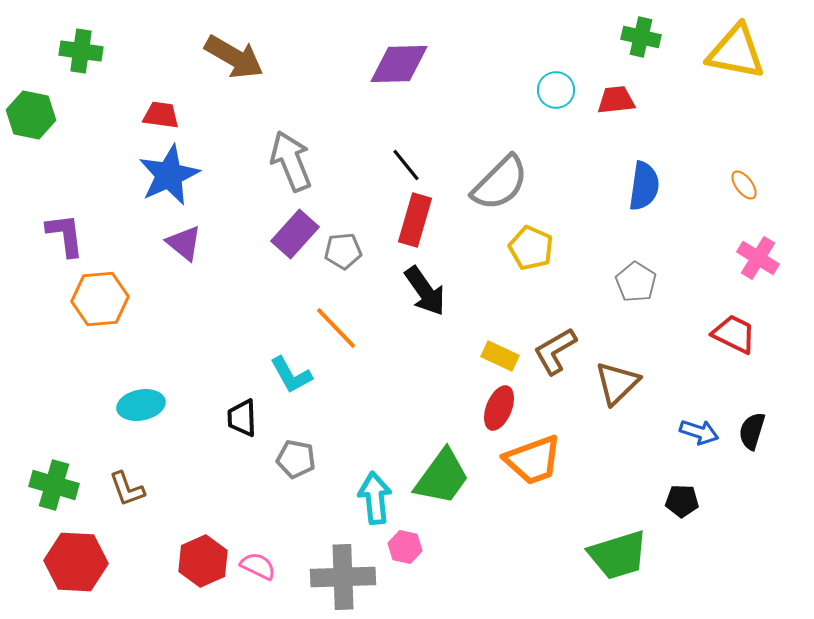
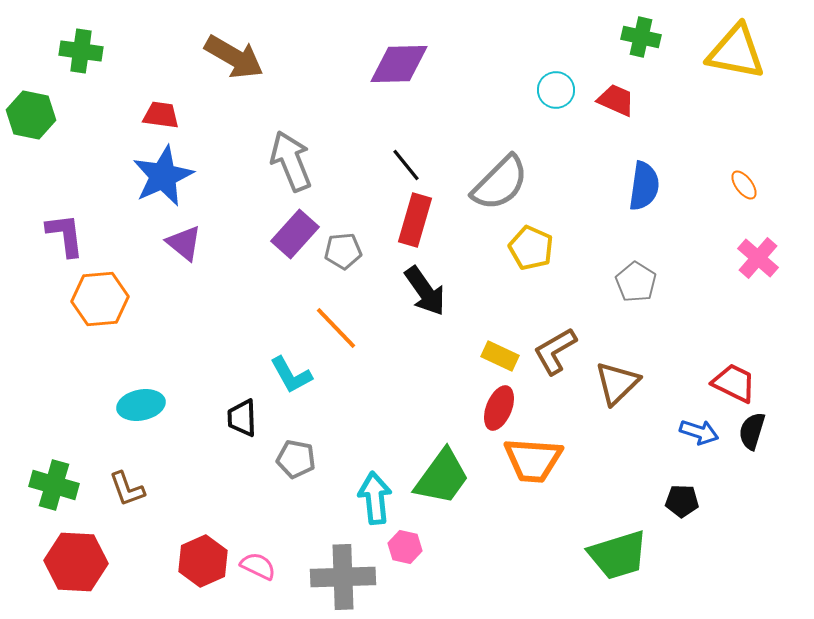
red trapezoid at (616, 100): rotated 30 degrees clockwise
blue star at (169, 175): moved 6 px left, 1 px down
pink cross at (758, 258): rotated 9 degrees clockwise
red trapezoid at (734, 334): moved 49 px down
orange trapezoid at (533, 460): rotated 24 degrees clockwise
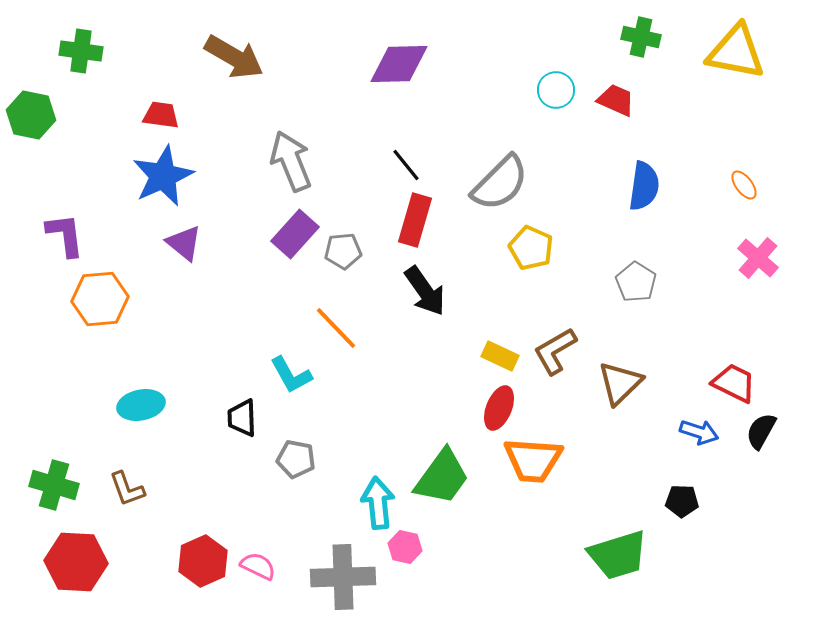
brown triangle at (617, 383): moved 3 px right
black semicircle at (752, 431): moved 9 px right; rotated 12 degrees clockwise
cyan arrow at (375, 498): moved 3 px right, 5 px down
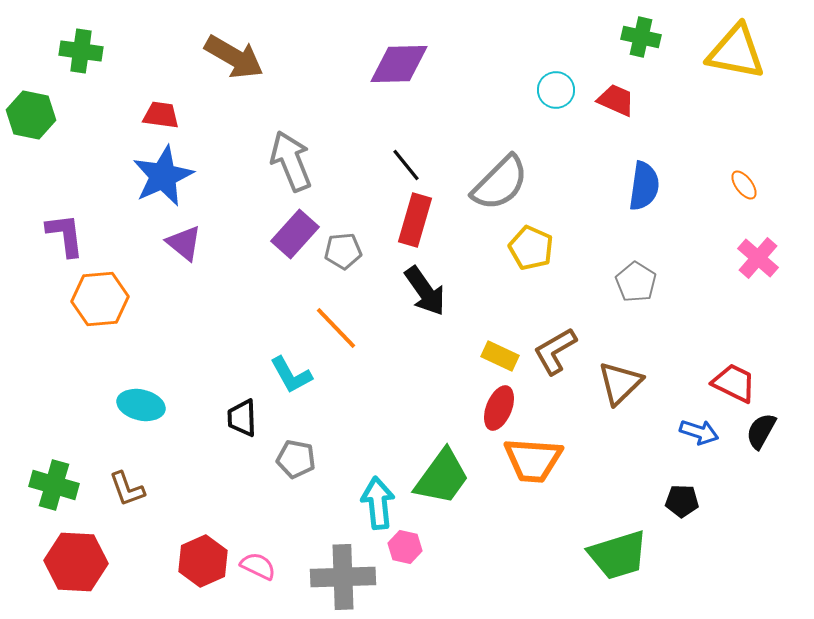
cyan ellipse at (141, 405): rotated 24 degrees clockwise
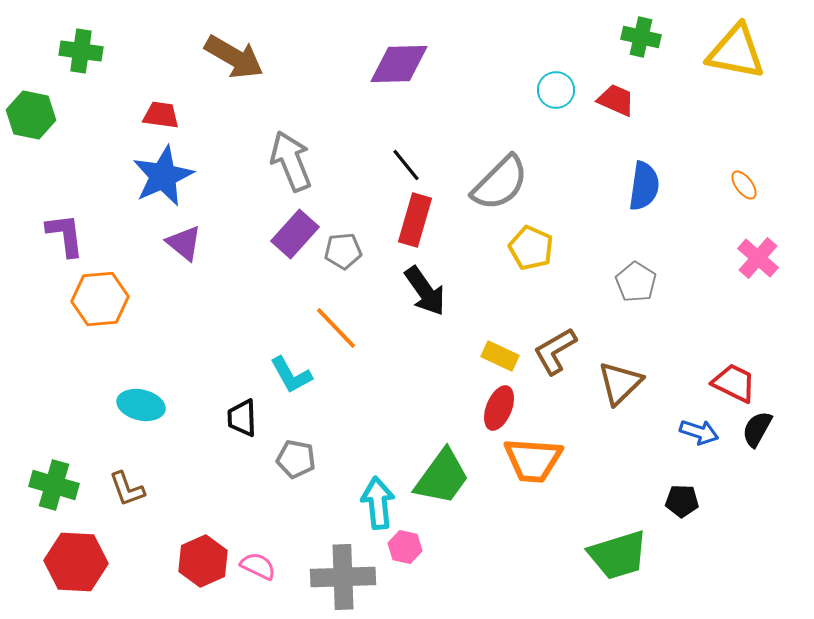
black semicircle at (761, 431): moved 4 px left, 2 px up
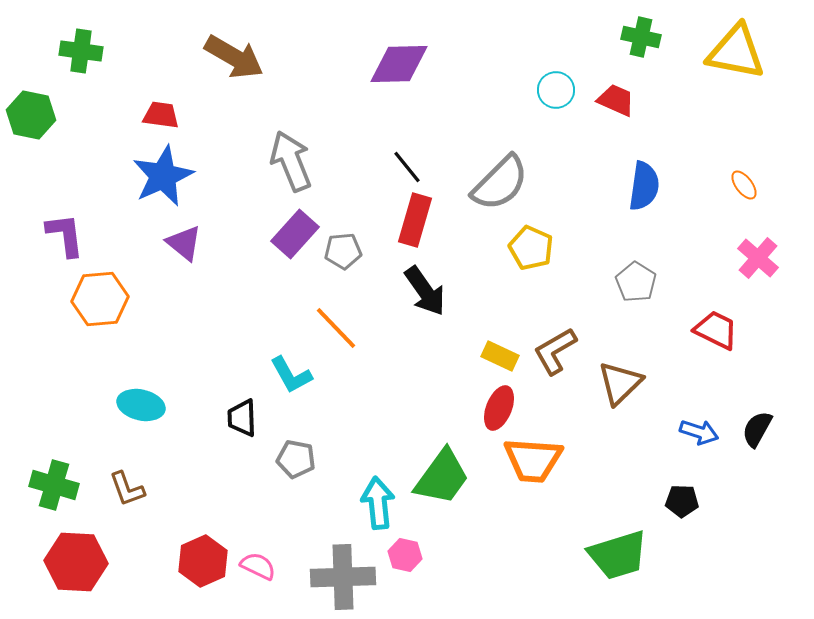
black line at (406, 165): moved 1 px right, 2 px down
red trapezoid at (734, 383): moved 18 px left, 53 px up
pink hexagon at (405, 547): moved 8 px down
